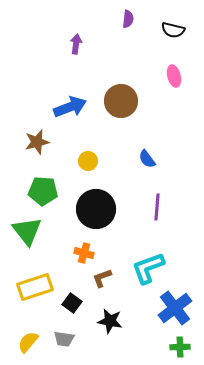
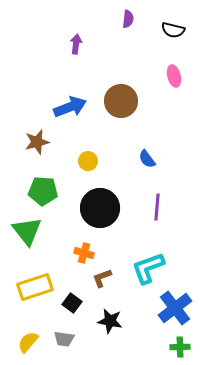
black circle: moved 4 px right, 1 px up
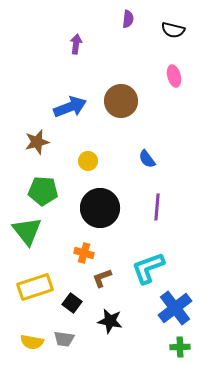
yellow semicircle: moved 4 px right; rotated 120 degrees counterclockwise
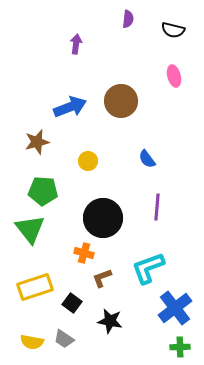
black circle: moved 3 px right, 10 px down
green triangle: moved 3 px right, 2 px up
gray trapezoid: rotated 25 degrees clockwise
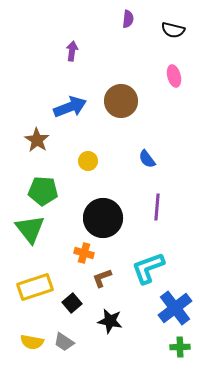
purple arrow: moved 4 px left, 7 px down
brown star: moved 2 px up; rotated 25 degrees counterclockwise
black square: rotated 12 degrees clockwise
gray trapezoid: moved 3 px down
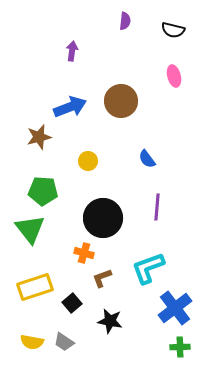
purple semicircle: moved 3 px left, 2 px down
brown star: moved 2 px right, 3 px up; rotated 25 degrees clockwise
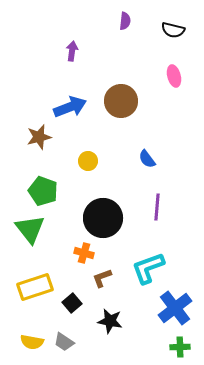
green pentagon: rotated 16 degrees clockwise
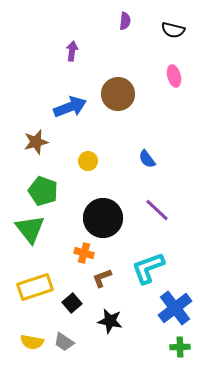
brown circle: moved 3 px left, 7 px up
brown star: moved 3 px left, 5 px down
purple line: moved 3 px down; rotated 52 degrees counterclockwise
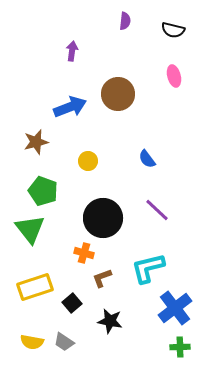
cyan L-shape: rotated 6 degrees clockwise
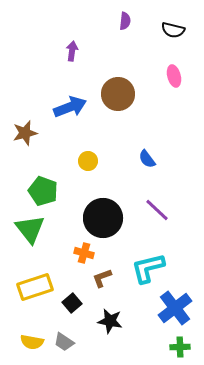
brown star: moved 11 px left, 9 px up
